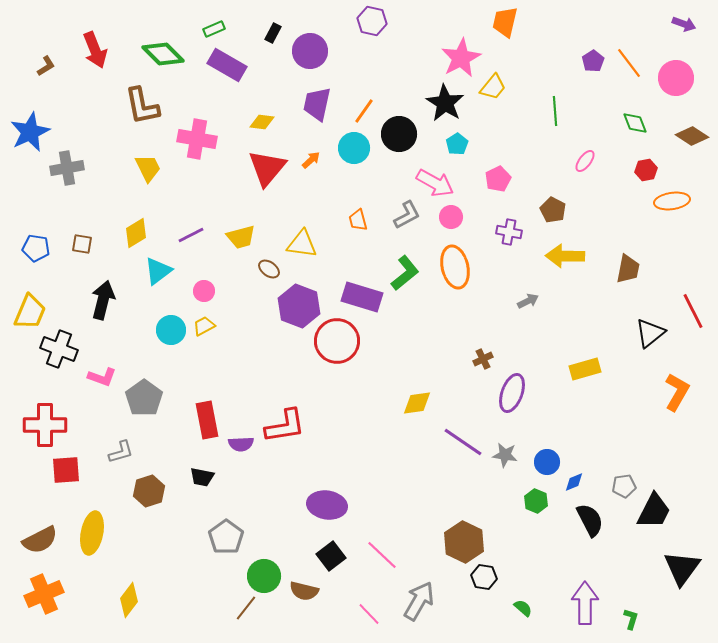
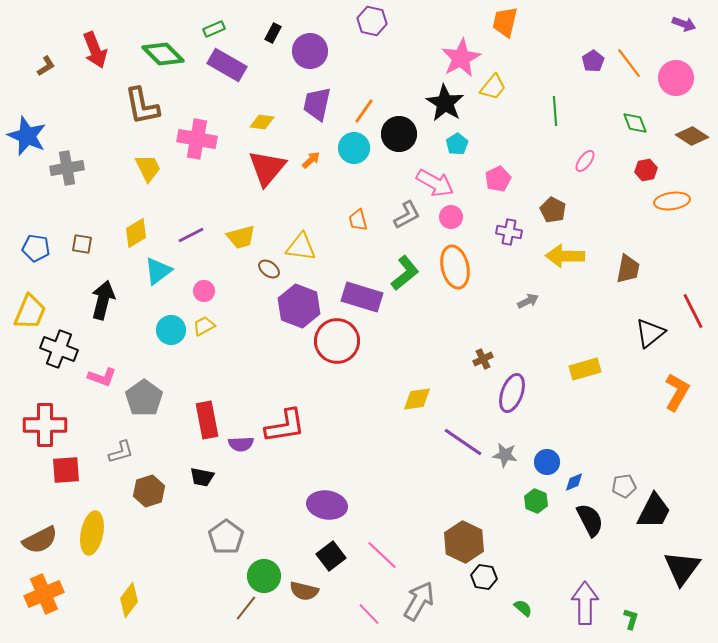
blue star at (30, 132): moved 3 px left, 4 px down; rotated 24 degrees counterclockwise
yellow triangle at (302, 244): moved 1 px left, 3 px down
yellow diamond at (417, 403): moved 4 px up
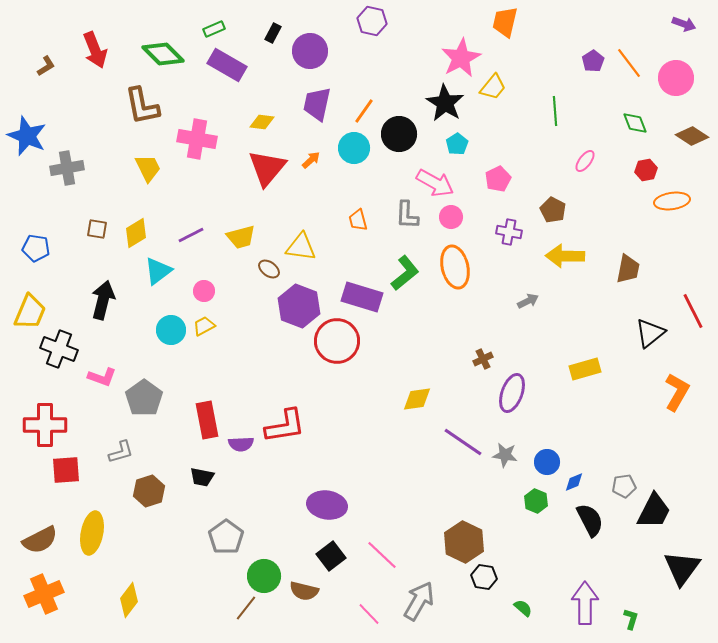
gray L-shape at (407, 215): rotated 120 degrees clockwise
brown square at (82, 244): moved 15 px right, 15 px up
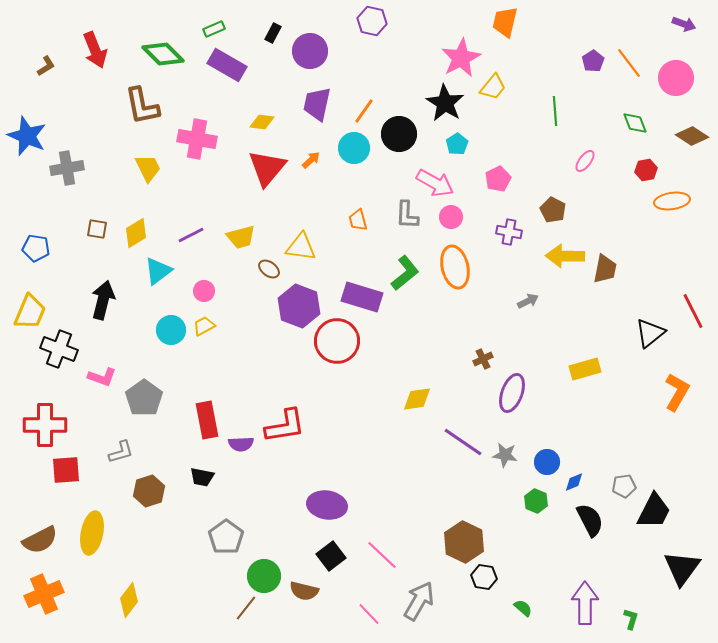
brown trapezoid at (628, 269): moved 23 px left
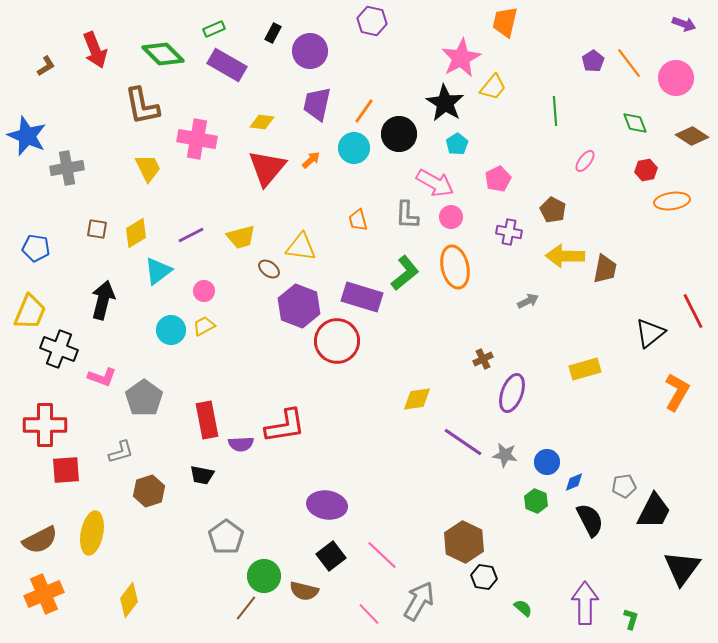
black trapezoid at (202, 477): moved 2 px up
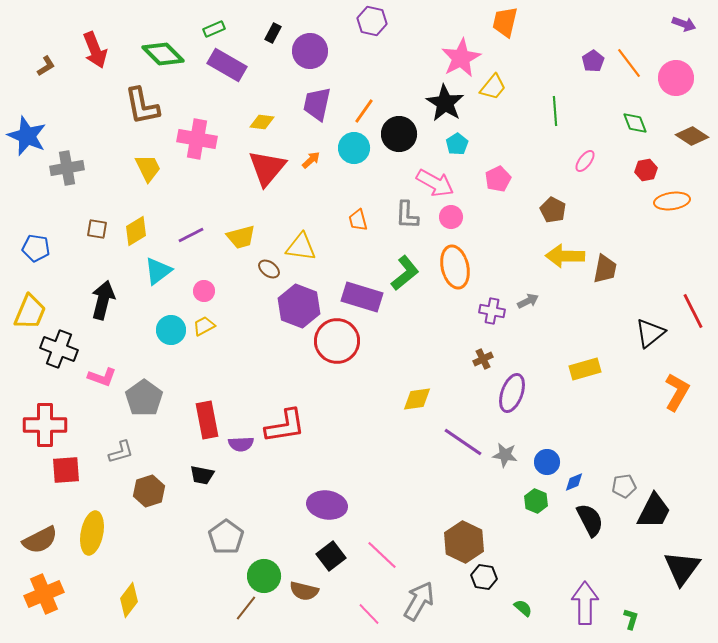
purple cross at (509, 232): moved 17 px left, 79 px down
yellow diamond at (136, 233): moved 2 px up
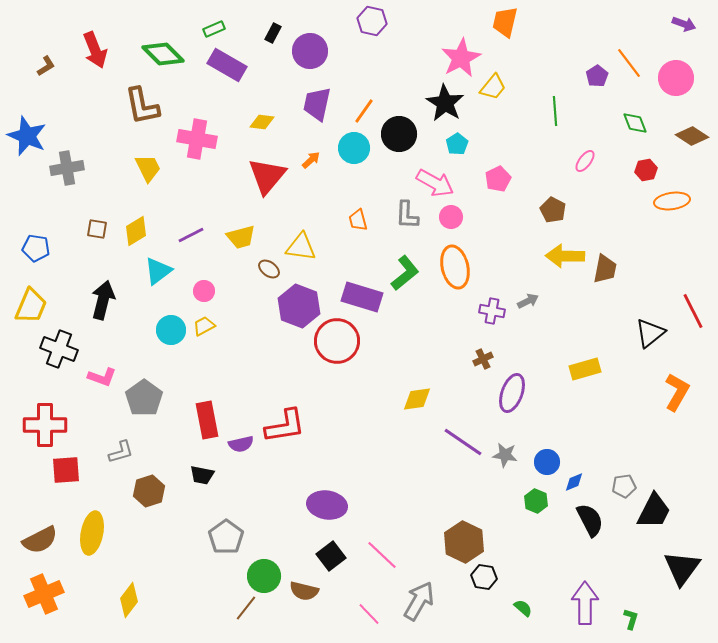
purple pentagon at (593, 61): moved 4 px right, 15 px down
red triangle at (267, 168): moved 8 px down
yellow trapezoid at (30, 312): moved 1 px right, 6 px up
purple semicircle at (241, 444): rotated 10 degrees counterclockwise
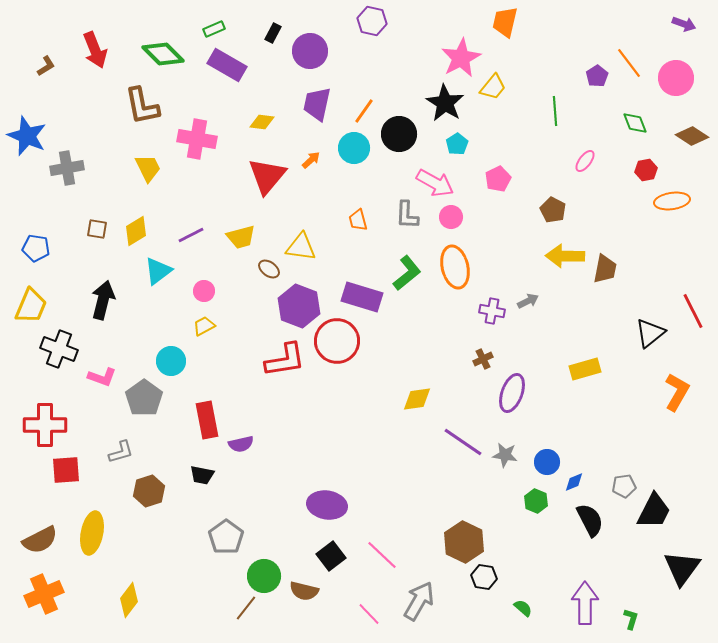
green L-shape at (405, 273): moved 2 px right
cyan circle at (171, 330): moved 31 px down
red L-shape at (285, 426): moved 66 px up
